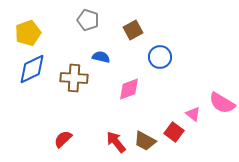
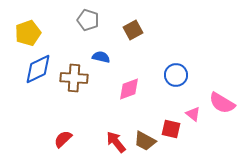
blue circle: moved 16 px right, 18 px down
blue diamond: moved 6 px right
red square: moved 3 px left, 3 px up; rotated 24 degrees counterclockwise
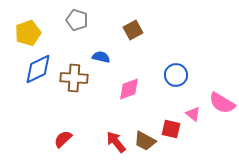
gray pentagon: moved 11 px left
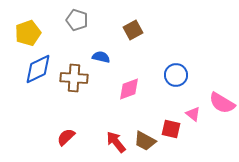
red semicircle: moved 3 px right, 2 px up
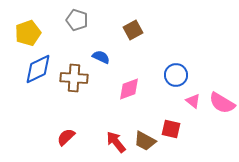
blue semicircle: rotated 12 degrees clockwise
pink triangle: moved 13 px up
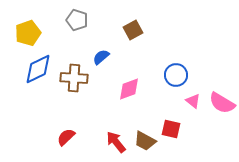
blue semicircle: rotated 66 degrees counterclockwise
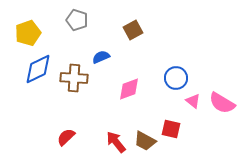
blue semicircle: rotated 18 degrees clockwise
blue circle: moved 3 px down
